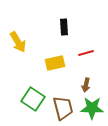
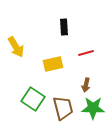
yellow arrow: moved 2 px left, 5 px down
yellow rectangle: moved 2 px left, 1 px down
green star: moved 1 px right
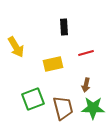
green square: rotated 35 degrees clockwise
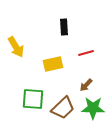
brown arrow: rotated 32 degrees clockwise
green square: rotated 25 degrees clockwise
brown trapezoid: rotated 60 degrees clockwise
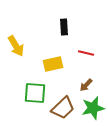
yellow arrow: moved 1 px up
red line: rotated 28 degrees clockwise
green square: moved 2 px right, 6 px up
green star: rotated 15 degrees counterclockwise
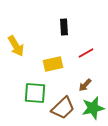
red line: rotated 42 degrees counterclockwise
brown arrow: moved 1 px left
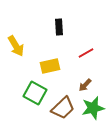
black rectangle: moved 5 px left
yellow rectangle: moved 3 px left, 2 px down
green square: rotated 25 degrees clockwise
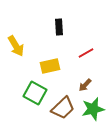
green star: moved 1 px down
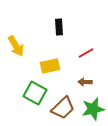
brown arrow: moved 3 px up; rotated 48 degrees clockwise
